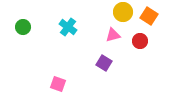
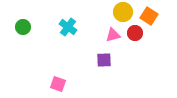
red circle: moved 5 px left, 8 px up
purple square: moved 3 px up; rotated 35 degrees counterclockwise
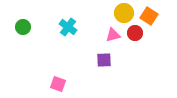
yellow circle: moved 1 px right, 1 px down
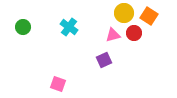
cyan cross: moved 1 px right
red circle: moved 1 px left
purple square: rotated 21 degrees counterclockwise
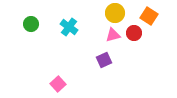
yellow circle: moved 9 px left
green circle: moved 8 px right, 3 px up
pink square: rotated 28 degrees clockwise
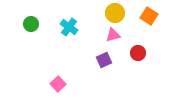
red circle: moved 4 px right, 20 px down
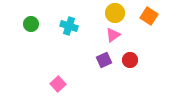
cyan cross: moved 1 px up; rotated 18 degrees counterclockwise
pink triangle: rotated 21 degrees counterclockwise
red circle: moved 8 px left, 7 px down
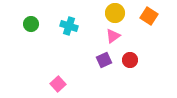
pink triangle: moved 1 px down
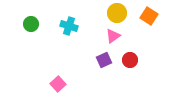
yellow circle: moved 2 px right
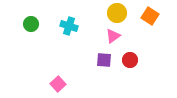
orange square: moved 1 px right
purple square: rotated 28 degrees clockwise
